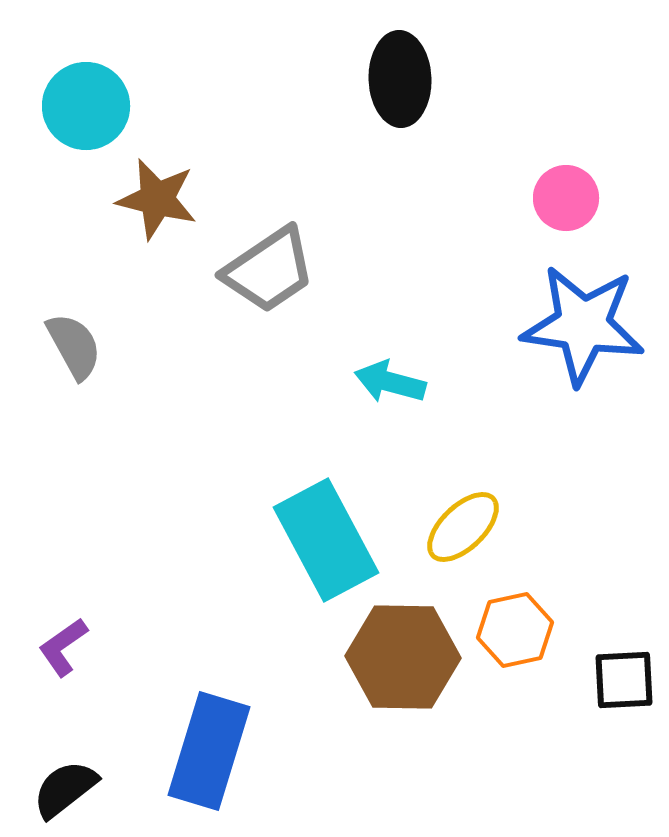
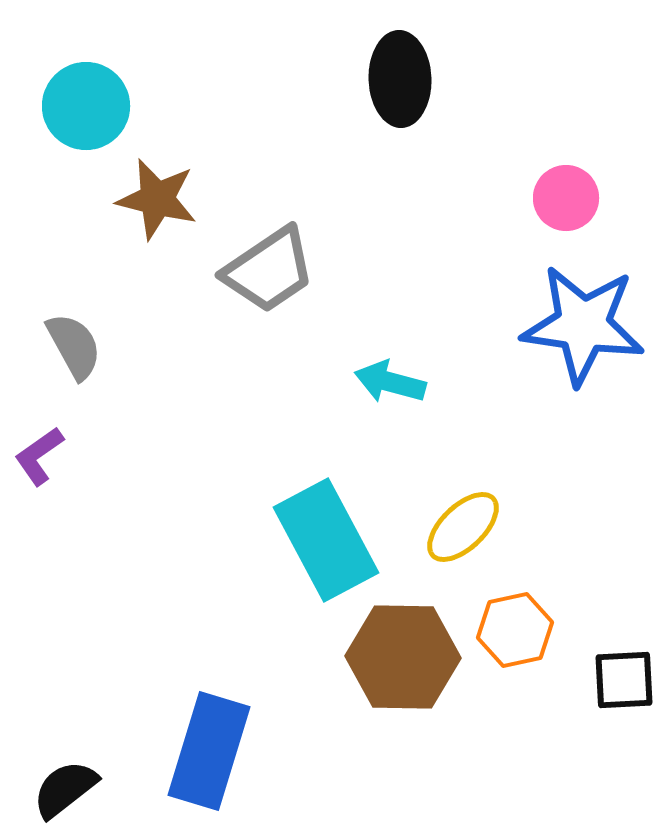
purple L-shape: moved 24 px left, 191 px up
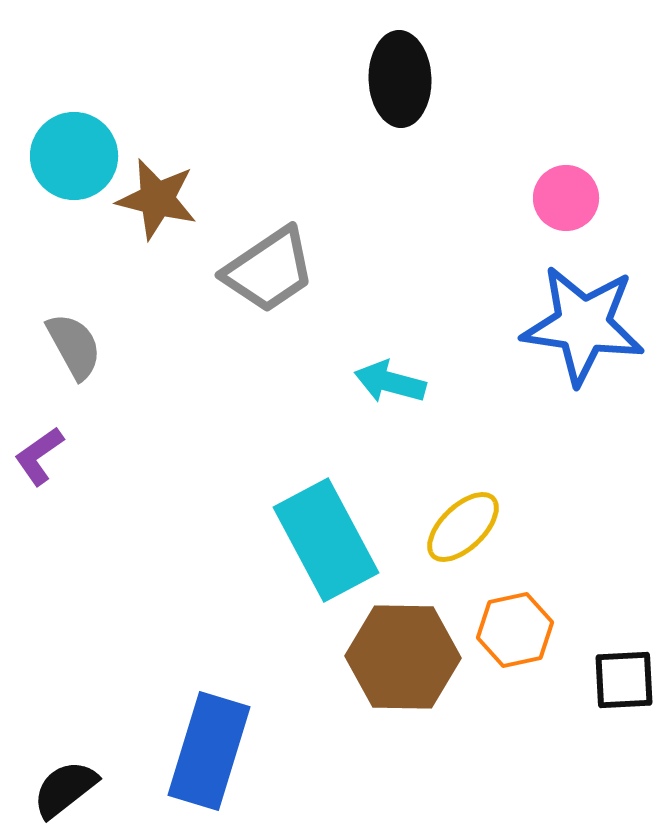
cyan circle: moved 12 px left, 50 px down
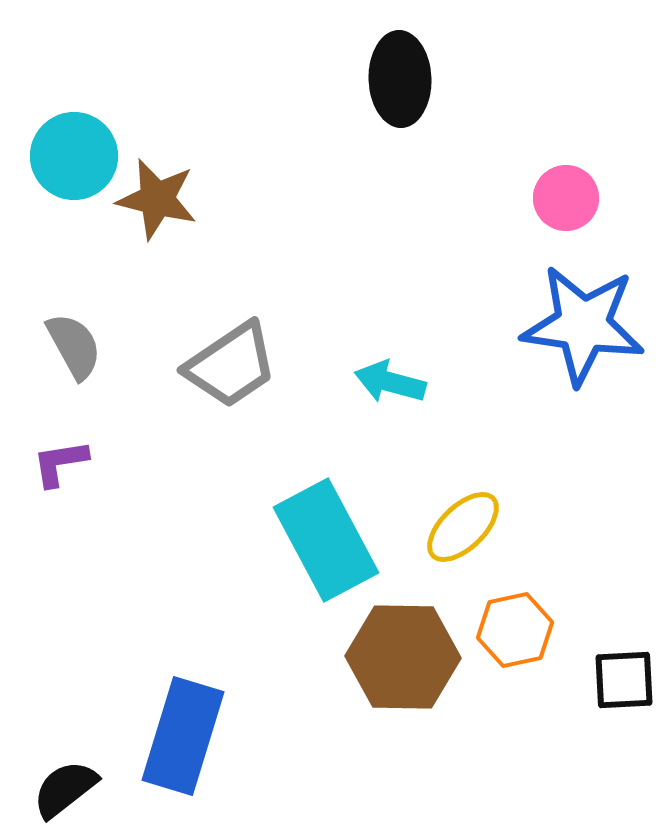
gray trapezoid: moved 38 px left, 95 px down
purple L-shape: moved 21 px right, 7 px down; rotated 26 degrees clockwise
blue rectangle: moved 26 px left, 15 px up
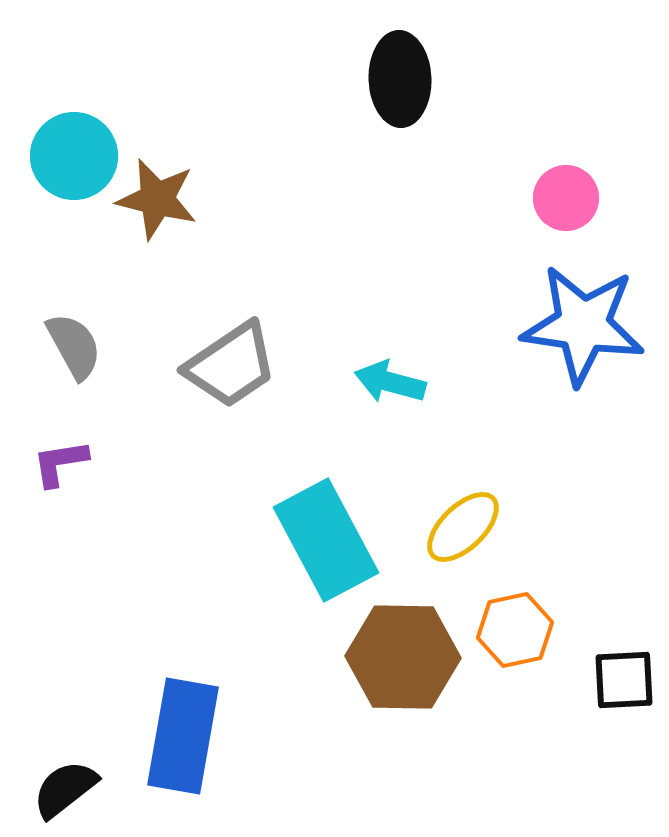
blue rectangle: rotated 7 degrees counterclockwise
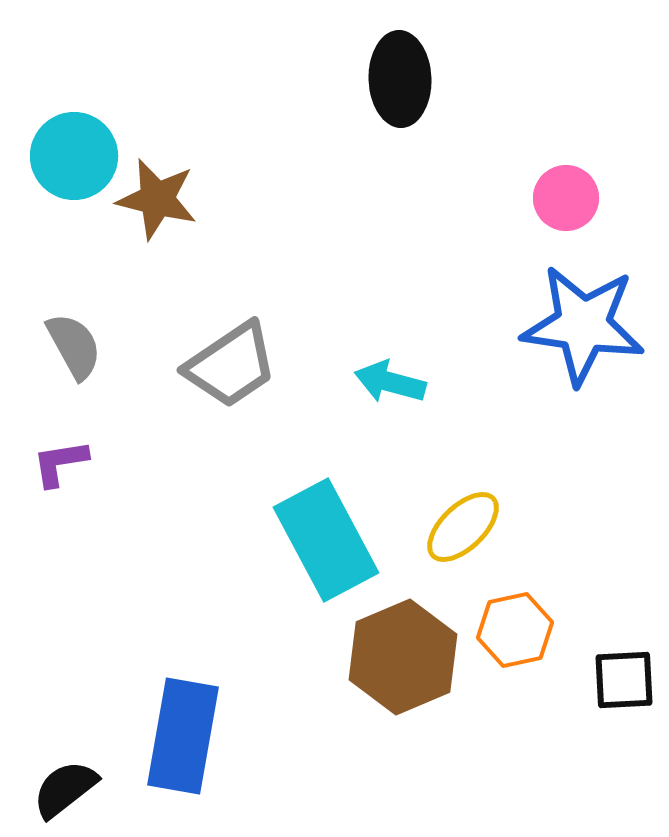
brown hexagon: rotated 24 degrees counterclockwise
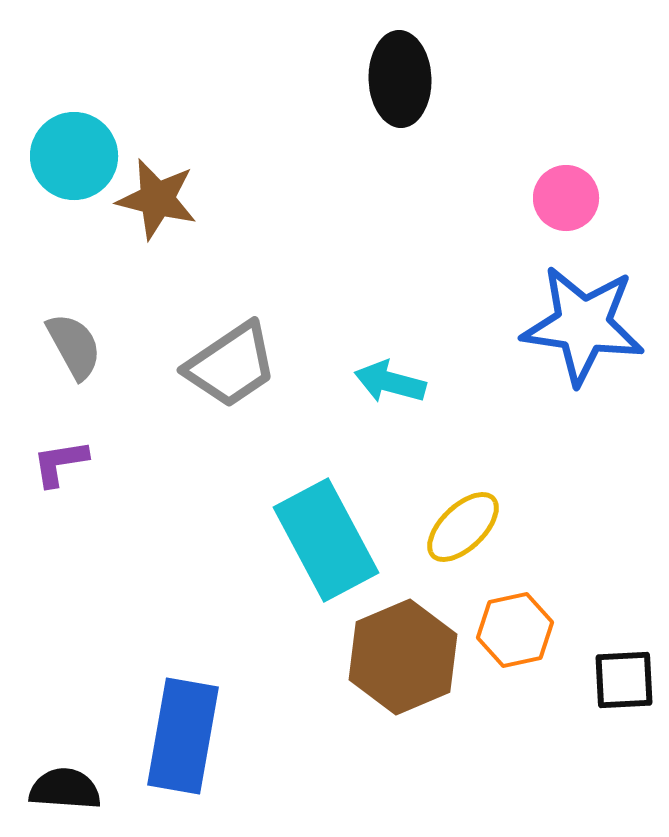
black semicircle: rotated 42 degrees clockwise
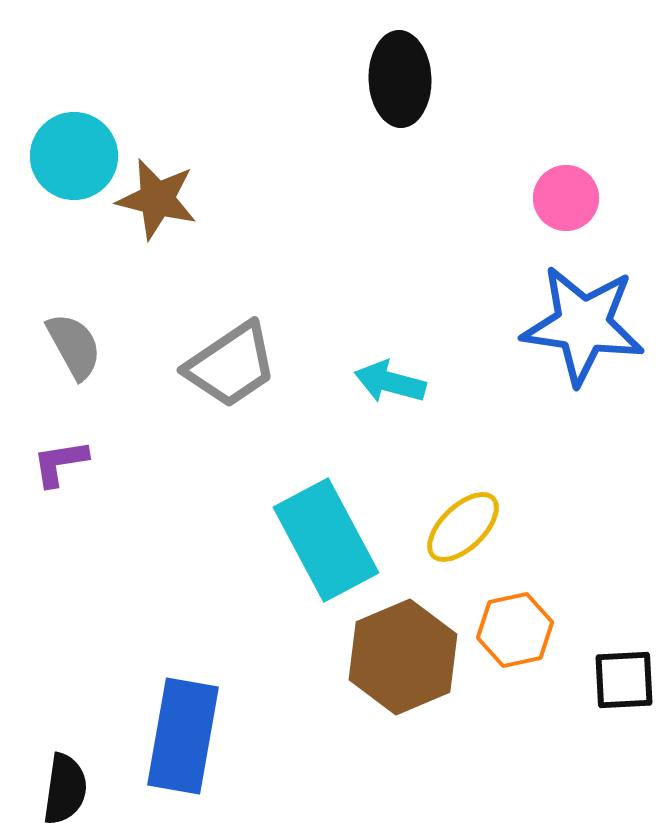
black semicircle: rotated 94 degrees clockwise
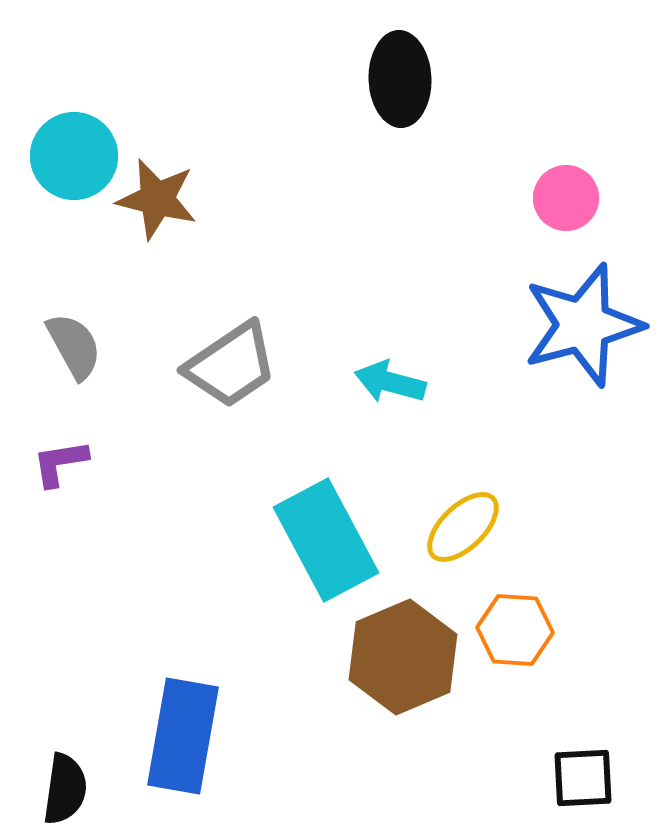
blue star: rotated 23 degrees counterclockwise
orange hexagon: rotated 16 degrees clockwise
black square: moved 41 px left, 98 px down
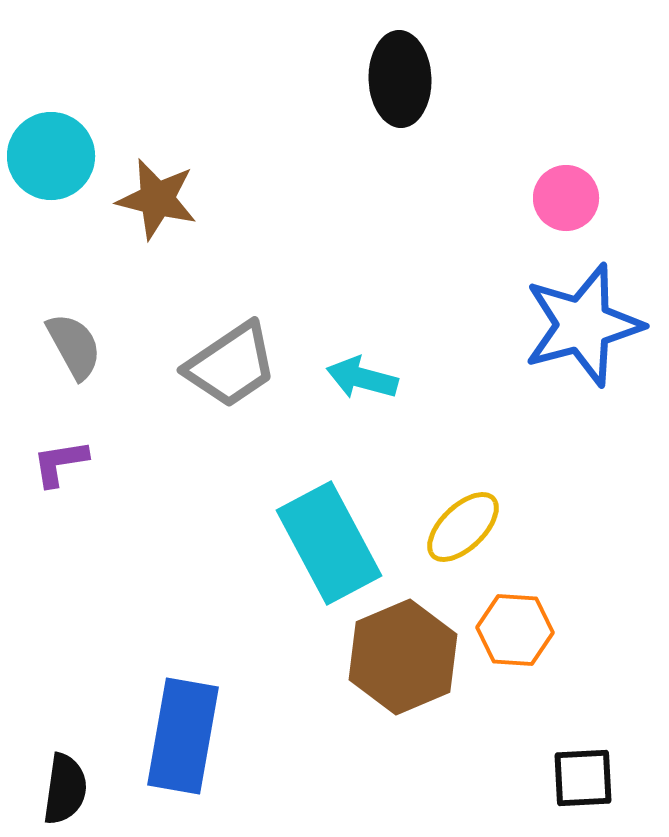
cyan circle: moved 23 px left
cyan arrow: moved 28 px left, 4 px up
cyan rectangle: moved 3 px right, 3 px down
